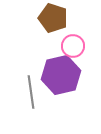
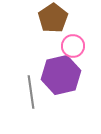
brown pentagon: rotated 20 degrees clockwise
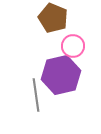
brown pentagon: rotated 16 degrees counterclockwise
gray line: moved 5 px right, 3 px down
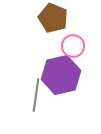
gray line: rotated 16 degrees clockwise
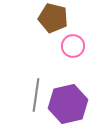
brown pentagon: rotated 8 degrees counterclockwise
purple hexagon: moved 7 px right, 29 px down
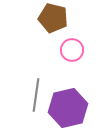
pink circle: moved 1 px left, 4 px down
purple hexagon: moved 4 px down
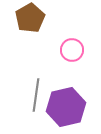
brown pentagon: moved 23 px left; rotated 28 degrees clockwise
purple hexagon: moved 2 px left, 1 px up
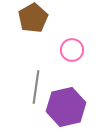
brown pentagon: moved 3 px right
gray line: moved 8 px up
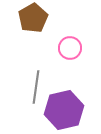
pink circle: moved 2 px left, 2 px up
purple hexagon: moved 2 px left, 3 px down
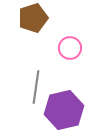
brown pentagon: rotated 12 degrees clockwise
